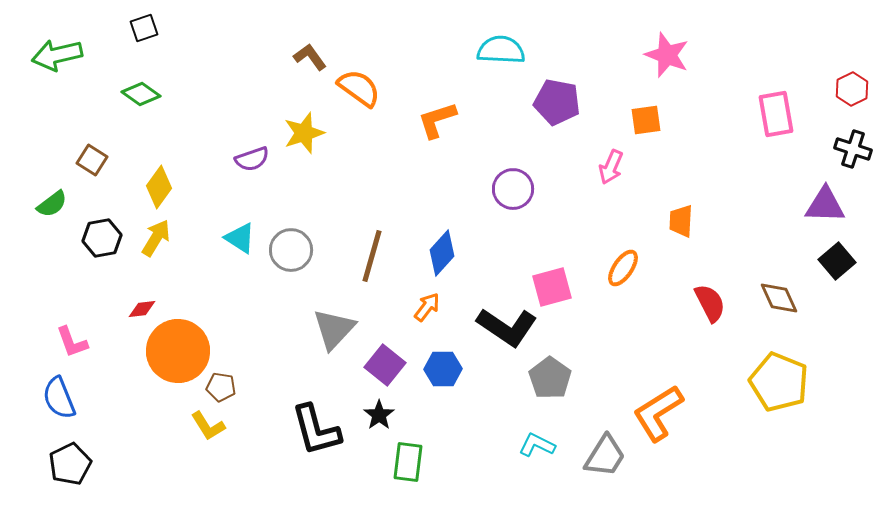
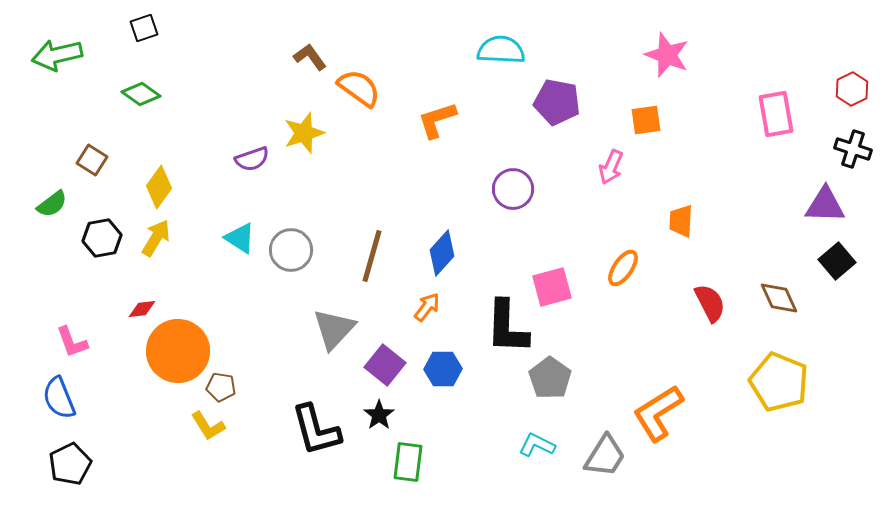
black L-shape at (507, 327): rotated 58 degrees clockwise
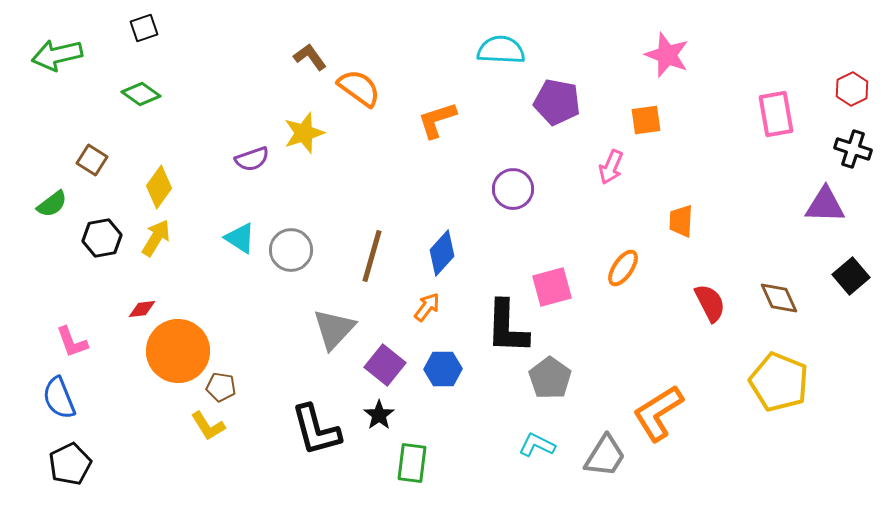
black square at (837, 261): moved 14 px right, 15 px down
green rectangle at (408, 462): moved 4 px right, 1 px down
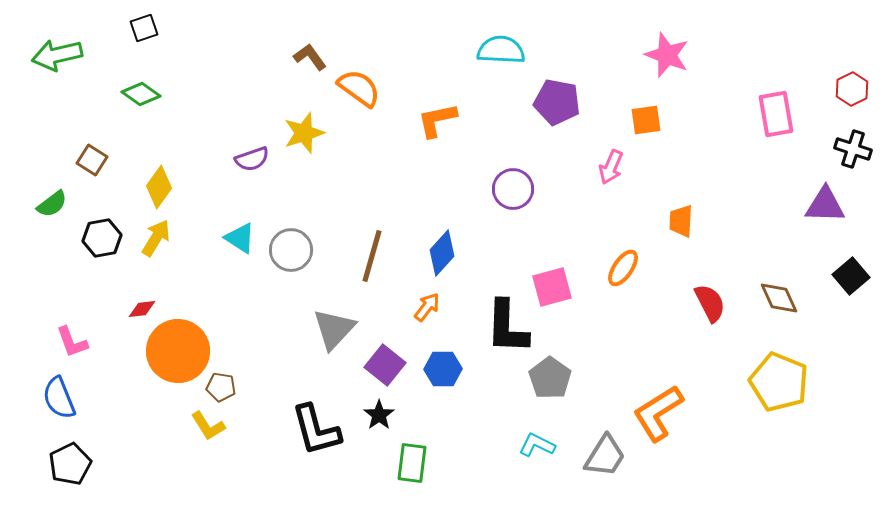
orange L-shape at (437, 120): rotated 6 degrees clockwise
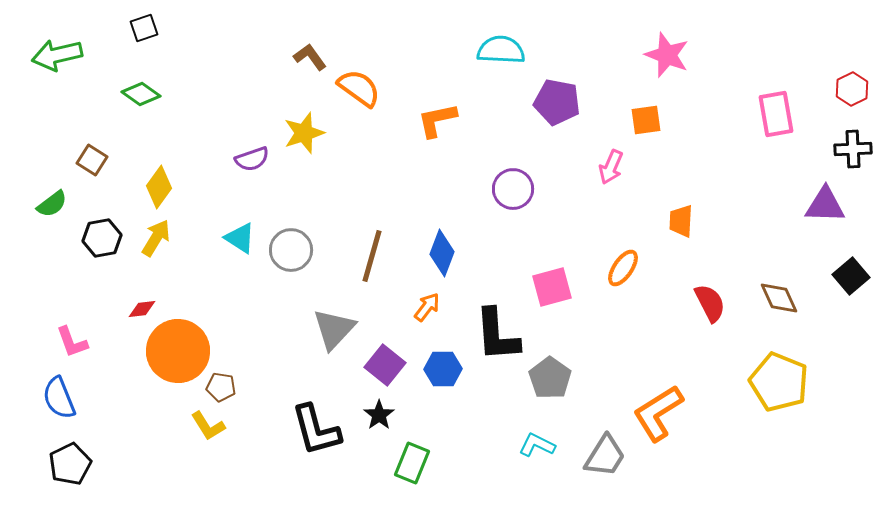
black cross at (853, 149): rotated 21 degrees counterclockwise
blue diamond at (442, 253): rotated 21 degrees counterclockwise
black L-shape at (507, 327): moved 10 px left, 8 px down; rotated 6 degrees counterclockwise
green rectangle at (412, 463): rotated 15 degrees clockwise
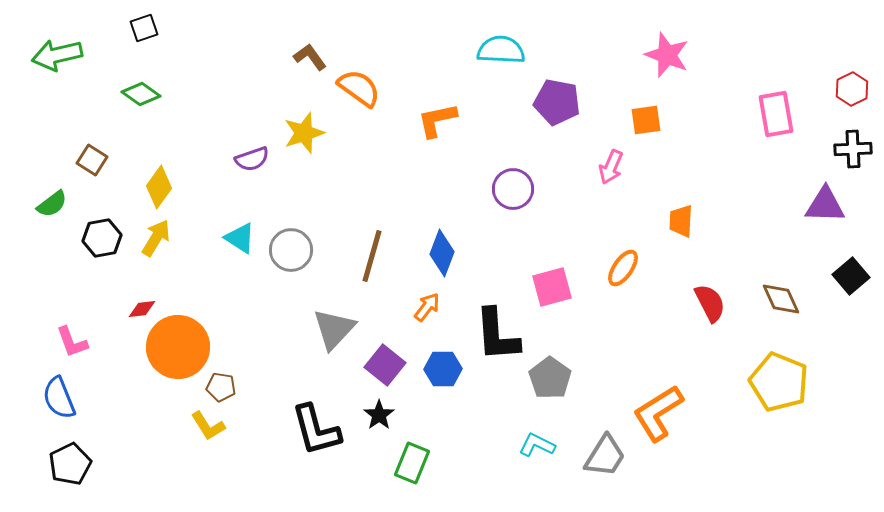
brown diamond at (779, 298): moved 2 px right, 1 px down
orange circle at (178, 351): moved 4 px up
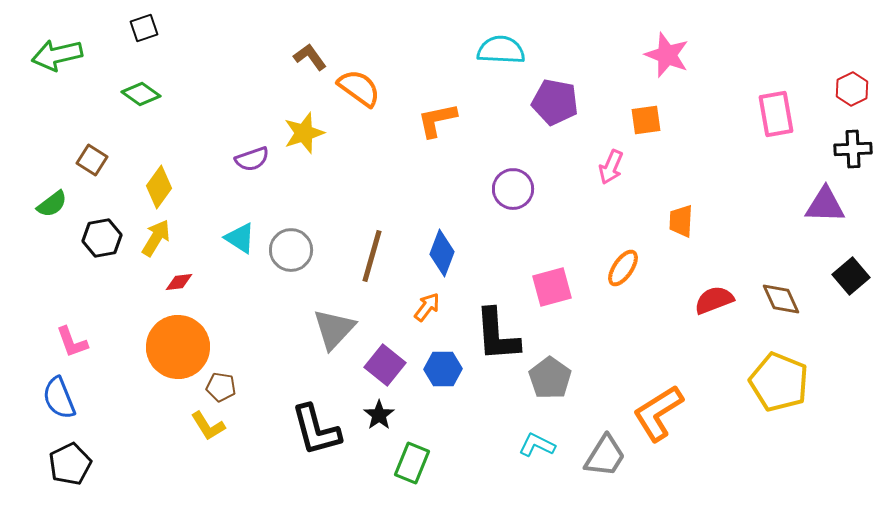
purple pentagon at (557, 102): moved 2 px left
red semicircle at (710, 303): moved 4 px right, 3 px up; rotated 84 degrees counterclockwise
red diamond at (142, 309): moved 37 px right, 27 px up
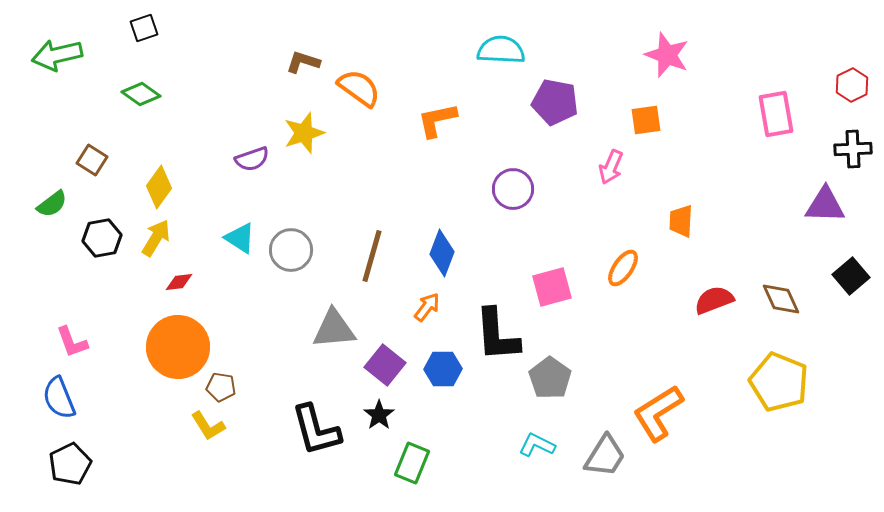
brown L-shape at (310, 57): moved 7 px left, 5 px down; rotated 36 degrees counterclockwise
red hexagon at (852, 89): moved 4 px up
gray triangle at (334, 329): rotated 42 degrees clockwise
